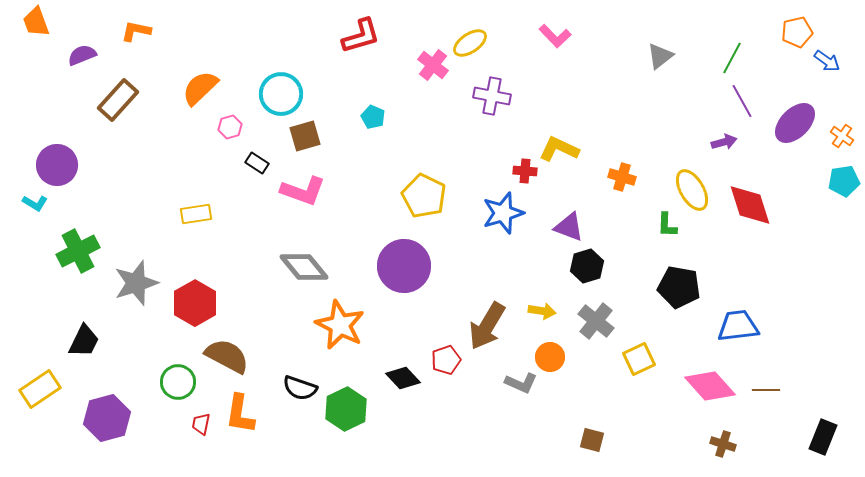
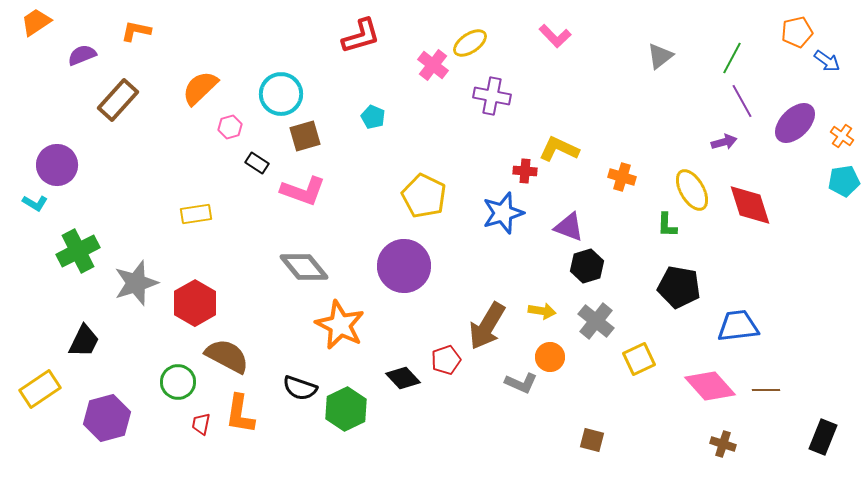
orange trapezoid at (36, 22): rotated 76 degrees clockwise
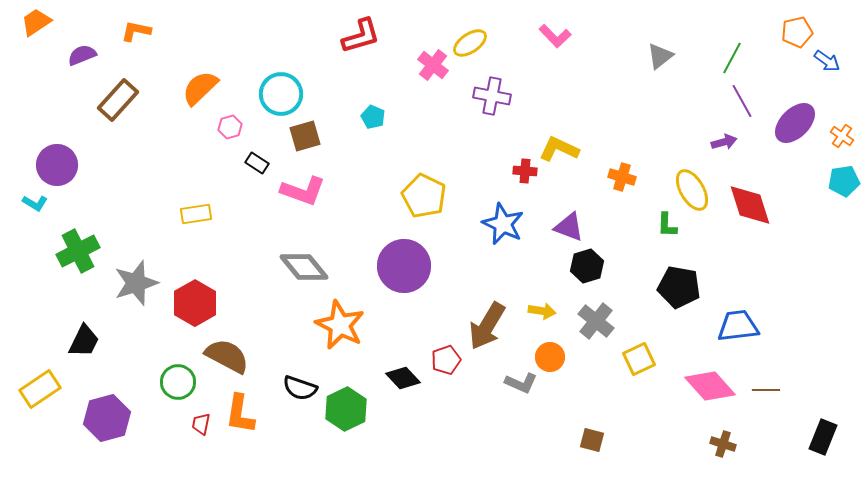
blue star at (503, 213): moved 11 px down; rotated 30 degrees counterclockwise
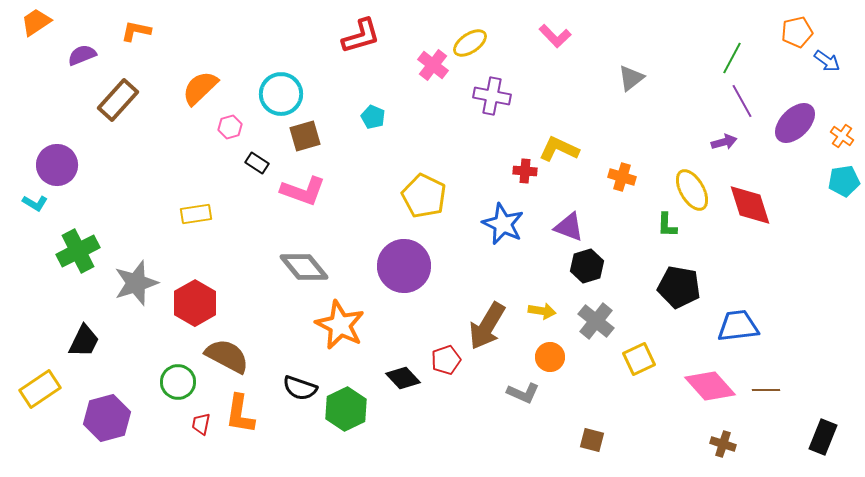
gray triangle at (660, 56): moved 29 px left, 22 px down
gray L-shape at (521, 383): moved 2 px right, 10 px down
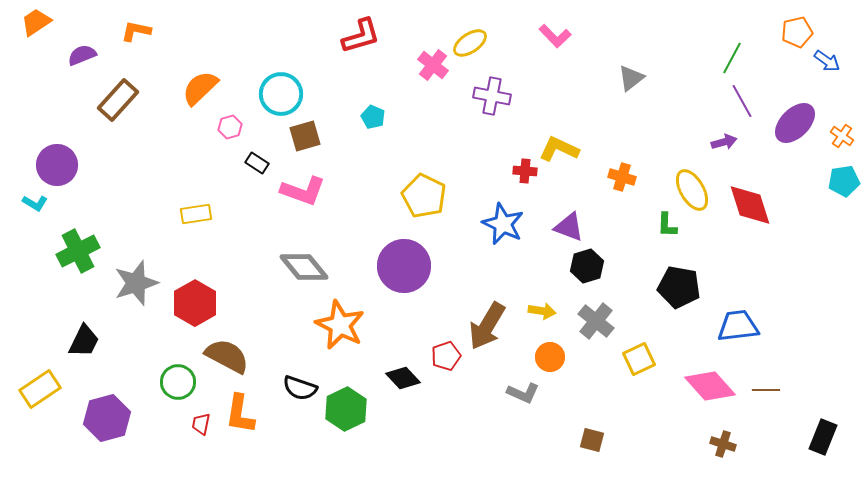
red pentagon at (446, 360): moved 4 px up
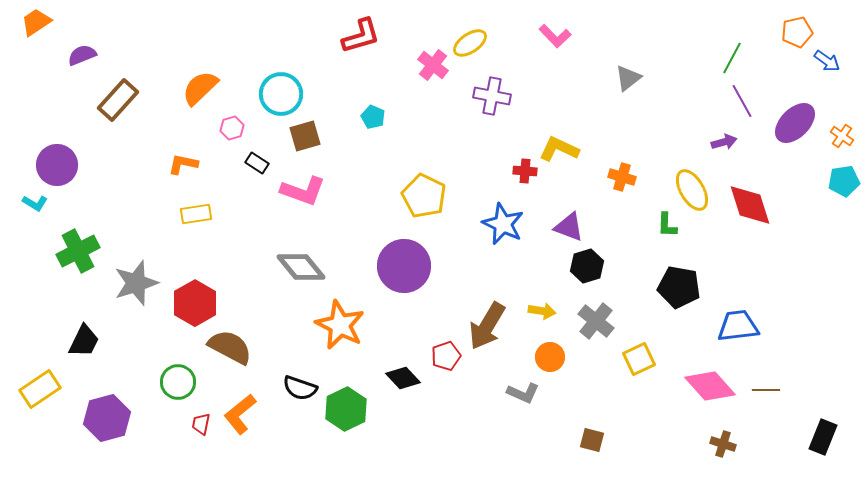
orange L-shape at (136, 31): moved 47 px right, 133 px down
gray triangle at (631, 78): moved 3 px left
pink hexagon at (230, 127): moved 2 px right, 1 px down
gray diamond at (304, 267): moved 3 px left
brown semicircle at (227, 356): moved 3 px right, 9 px up
orange L-shape at (240, 414): rotated 42 degrees clockwise
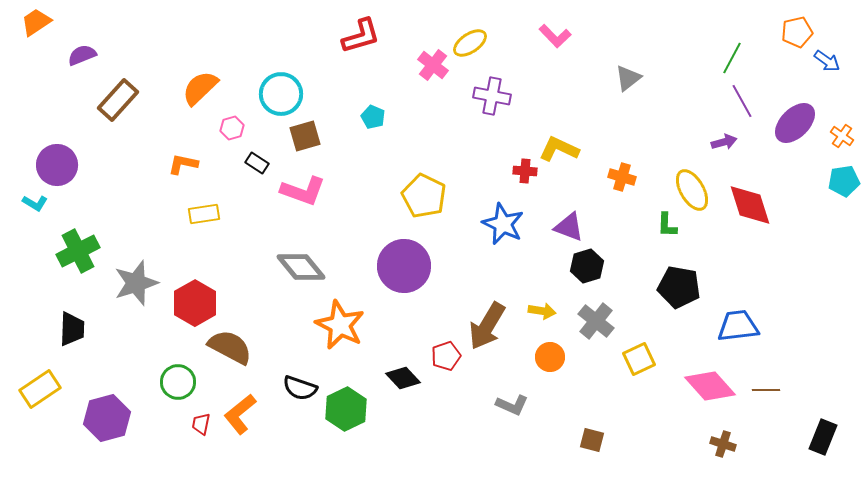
yellow rectangle at (196, 214): moved 8 px right
black trapezoid at (84, 341): moved 12 px left, 12 px up; rotated 24 degrees counterclockwise
gray L-shape at (523, 393): moved 11 px left, 12 px down
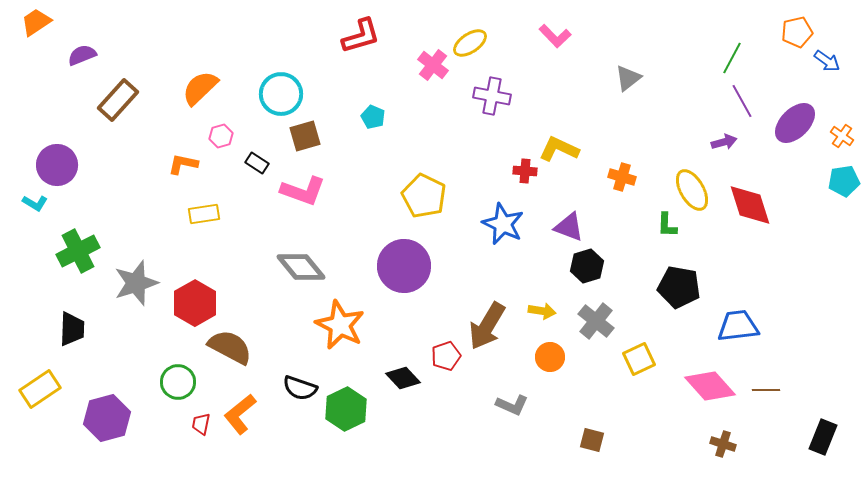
pink hexagon at (232, 128): moved 11 px left, 8 px down
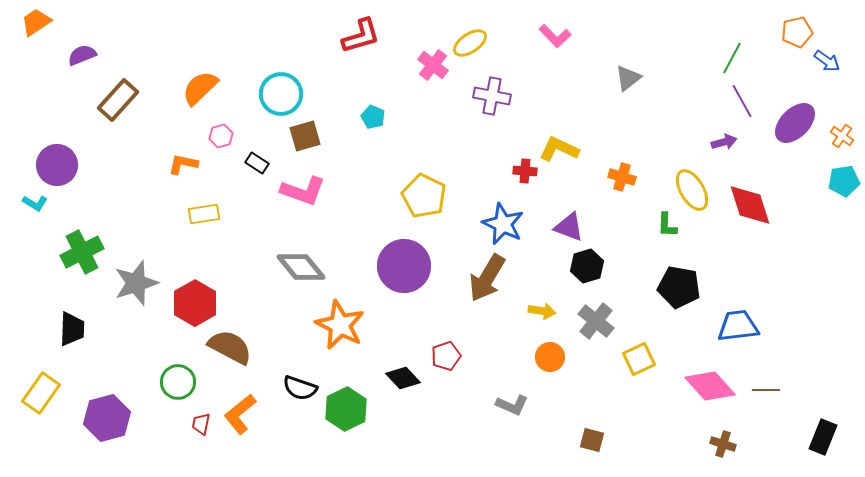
green cross at (78, 251): moved 4 px right, 1 px down
brown arrow at (487, 326): moved 48 px up
yellow rectangle at (40, 389): moved 1 px right, 4 px down; rotated 21 degrees counterclockwise
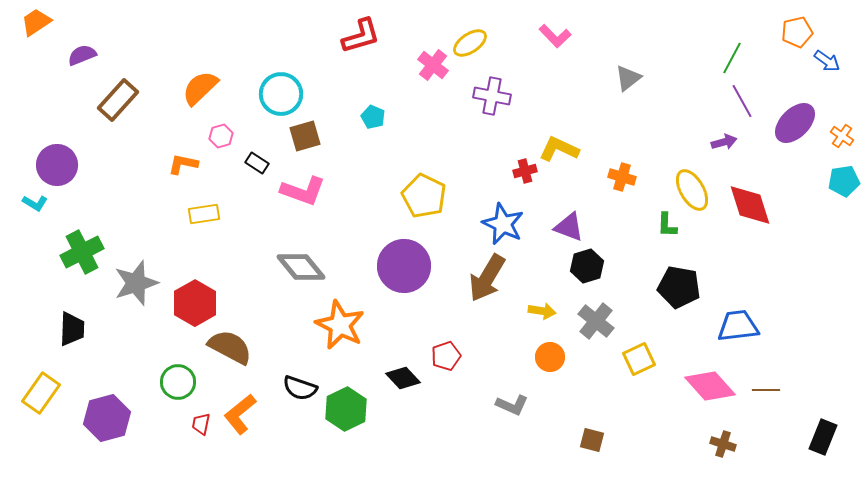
red cross at (525, 171): rotated 20 degrees counterclockwise
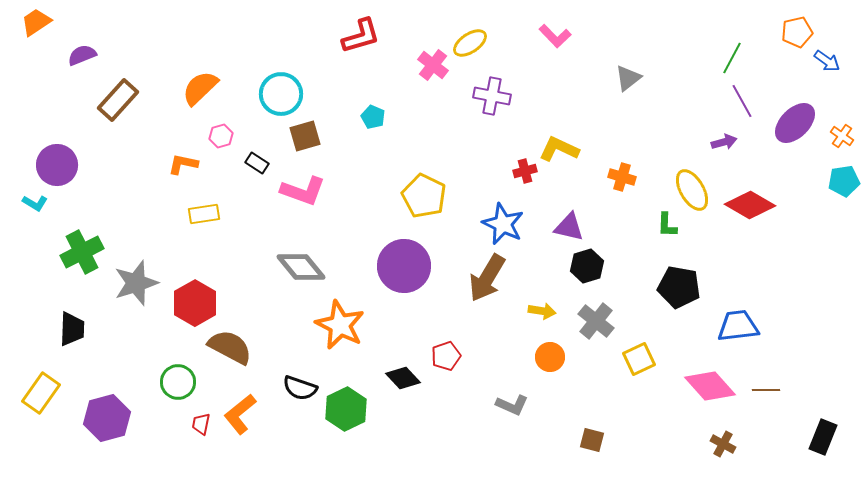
red diamond at (750, 205): rotated 42 degrees counterclockwise
purple triangle at (569, 227): rotated 8 degrees counterclockwise
brown cross at (723, 444): rotated 10 degrees clockwise
